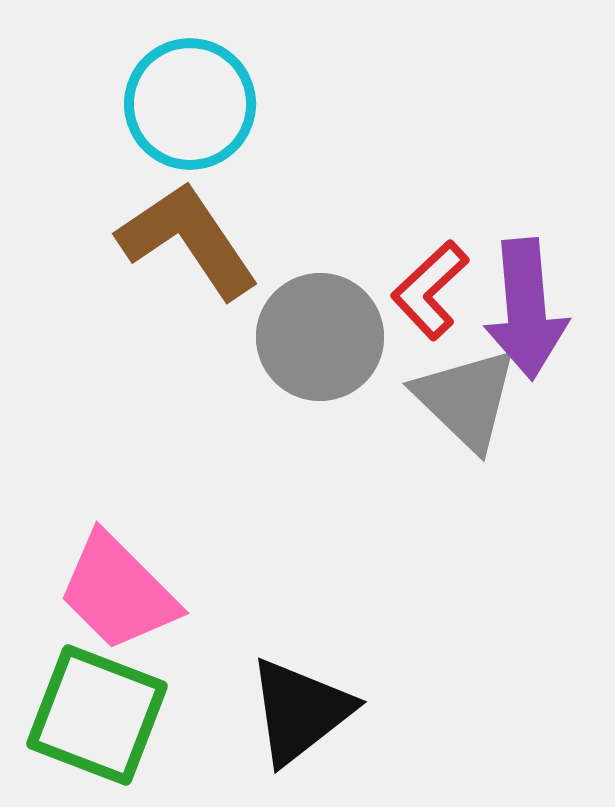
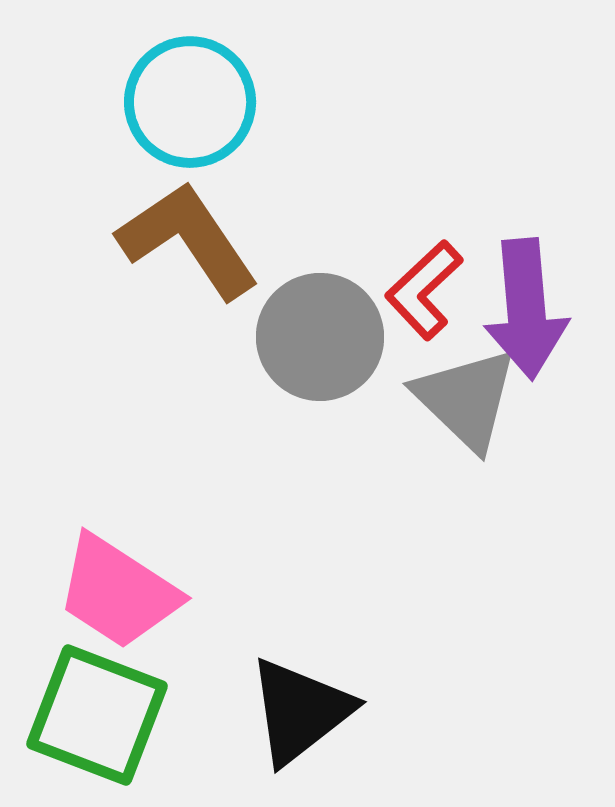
cyan circle: moved 2 px up
red L-shape: moved 6 px left
pink trapezoid: rotated 12 degrees counterclockwise
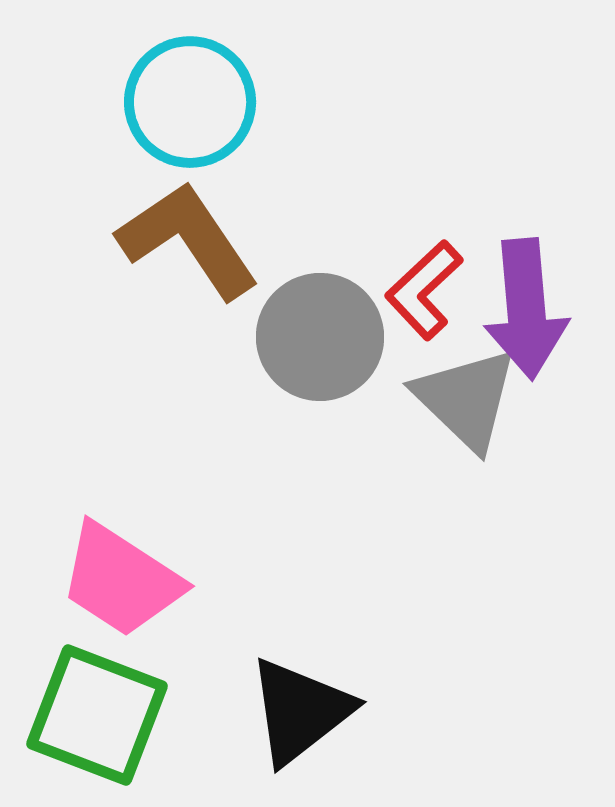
pink trapezoid: moved 3 px right, 12 px up
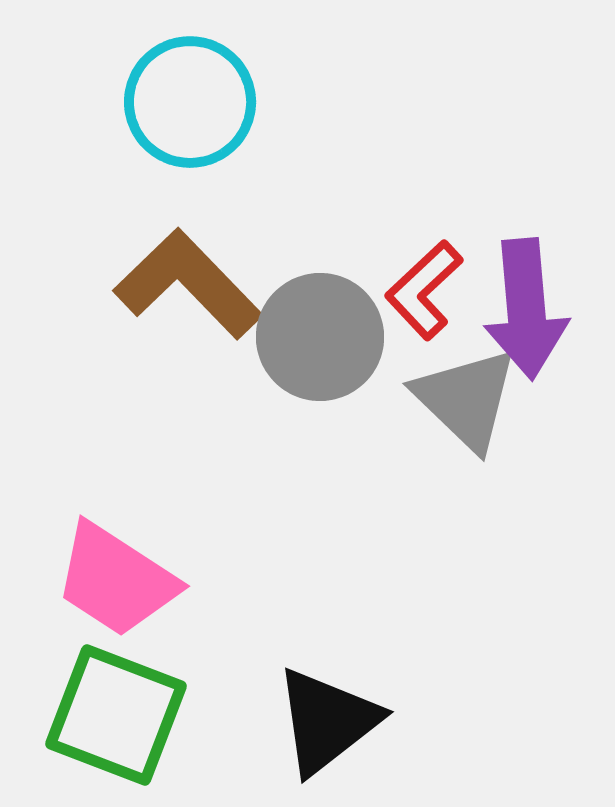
brown L-shape: moved 44 px down; rotated 10 degrees counterclockwise
pink trapezoid: moved 5 px left
black triangle: moved 27 px right, 10 px down
green square: moved 19 px right
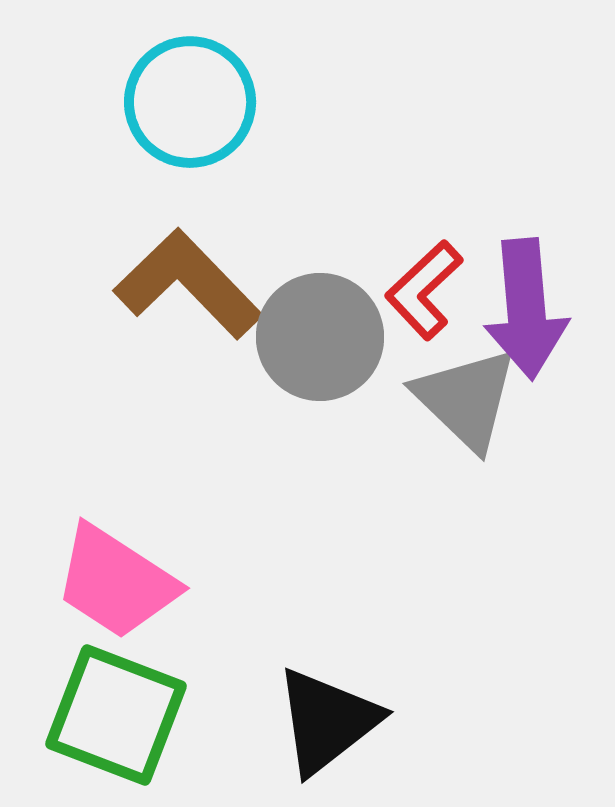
pink trapezoid: moved 2 px down
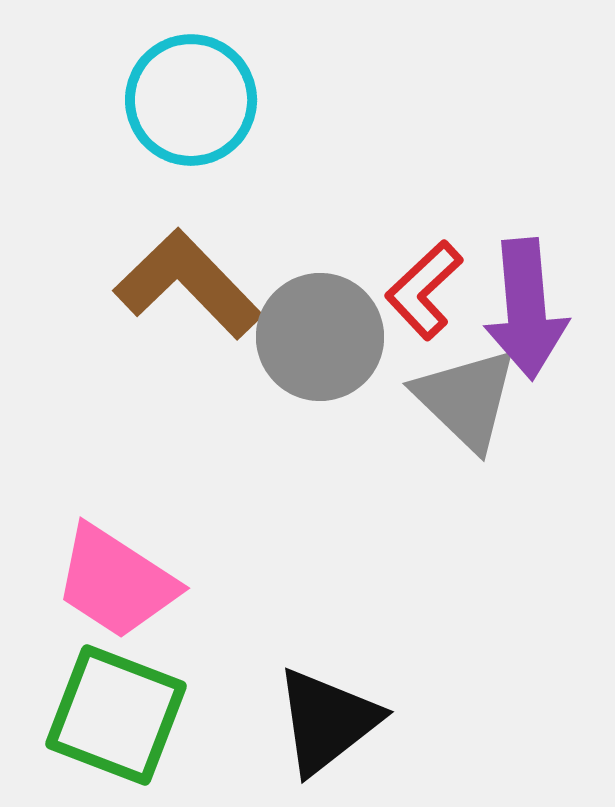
cyan circle: moved 1 px right, 2 px up
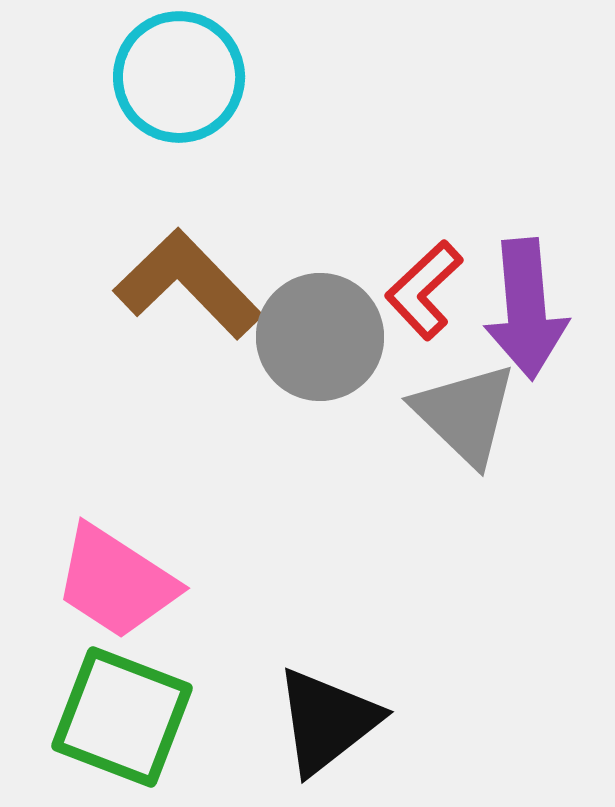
cyan circle: moved 12 px left, 23 px up
gray triangle: moved 1 px left, 15 px down
green square: moved 6 px right, 2 px down
